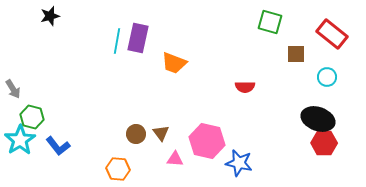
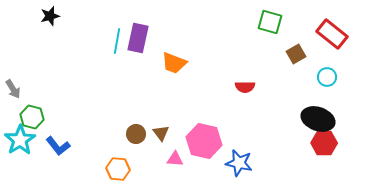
brown square: rotated 30 degrees counterclockwise
pink hexagon: moved 3 px left
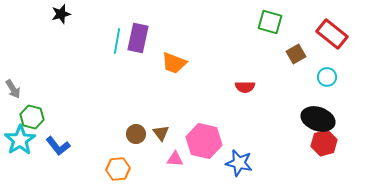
black star: moved 11 px right, 2 px up
red hexagon: rotated 15 degrees counterclockwise
orange hexagon: rotated 10 degrees counterclockwise
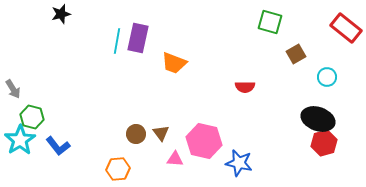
red rectangle: moved 14 px right, 6 px up
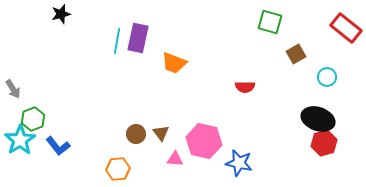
green hexagon: moved 1 px right, 2 px down; rotated 25 degrees clockwise
